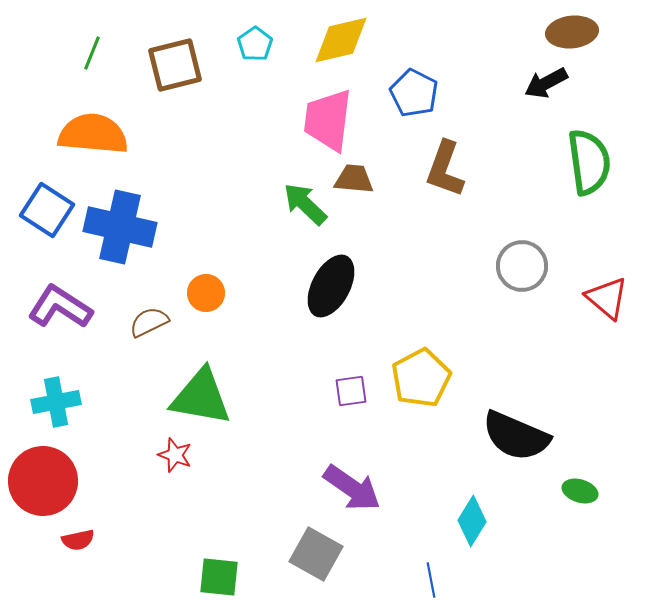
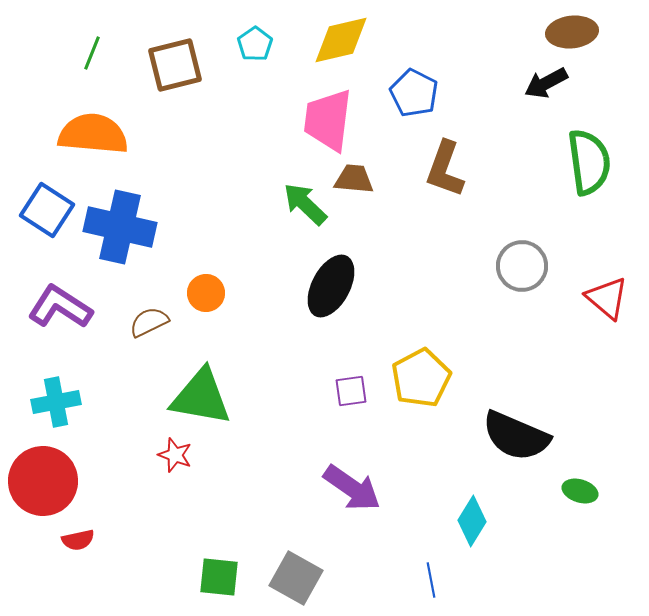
gray square: moved 20 px left, 24 px down
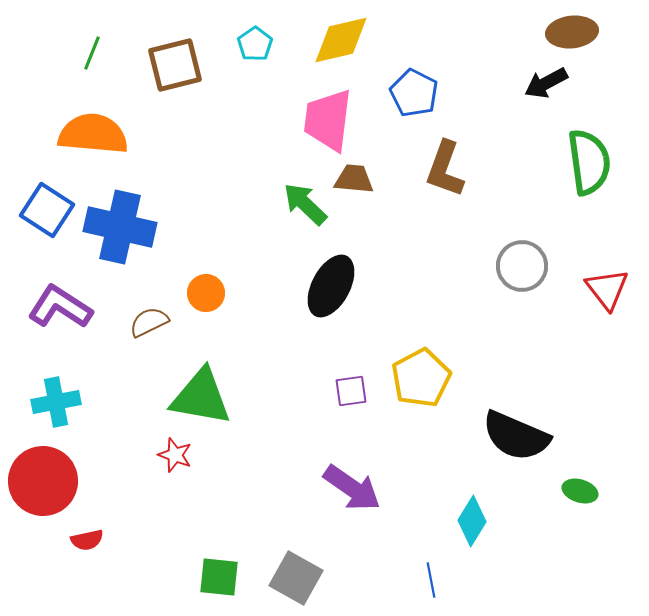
red triangle: moved 9 px up; rotated 12 degrees clockwise
red semicircle: moved 9 px right
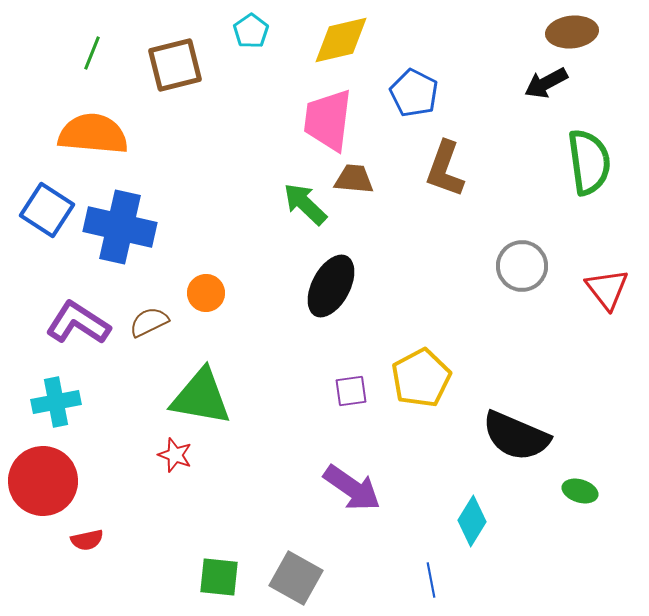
cyan pentagon: moved 4 px left, 13 px up
purple L-shape: moved 18 px right, 16 px down
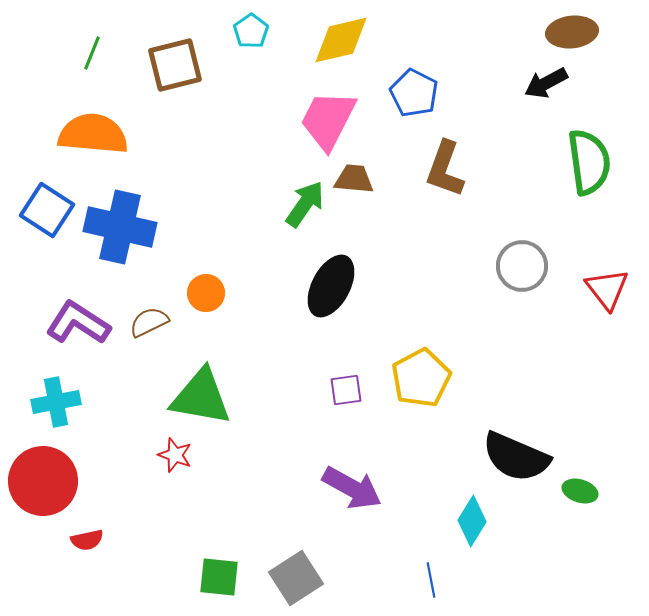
pink trapezoid: rotated 20 degrees clockwise
green arrow: rotated 81 degrees clockwise
purple square: moved 5 px left, 1 px up
black semicircle: moved 21 px down
purple arrow: rotated 6 degrees counterclockwise
gray square: rotated 28 degrees clockwise
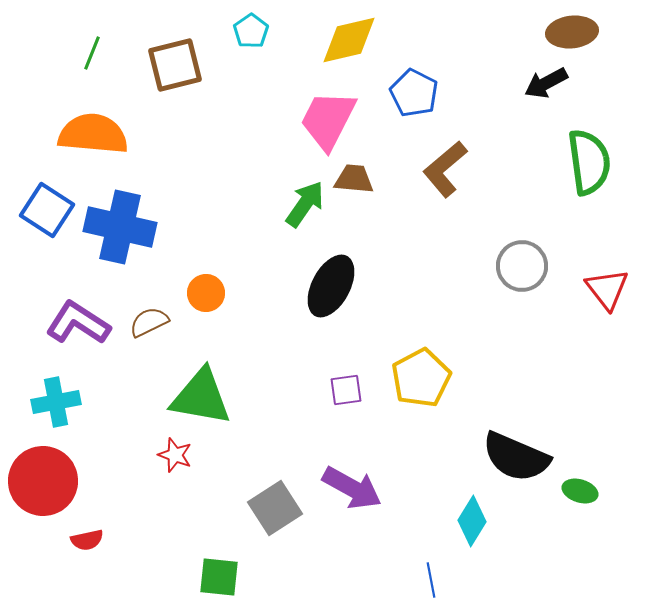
yellow diamond: moved 8 px right
brown L-shape: rotated 30 degrees clockwise
gray square: moved 21 px left, 70 px up
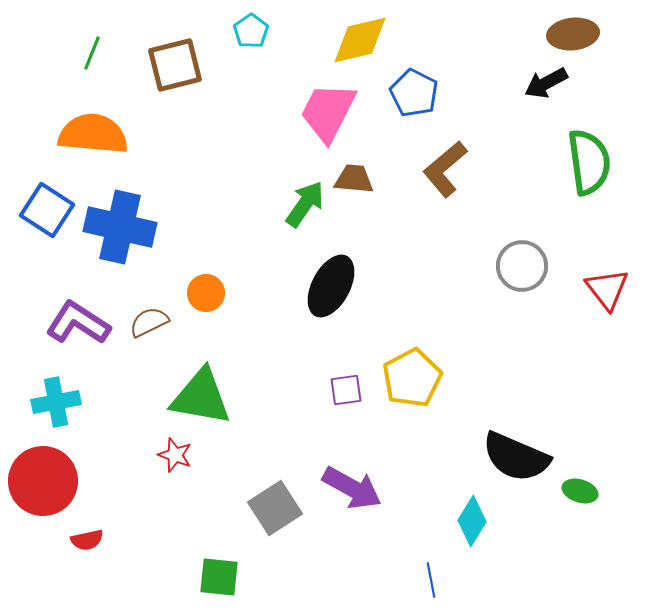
brown ellipse: moved 1 px right, 2 px down
yellow diamond: moved 11 px right
pink trapezoid: moved 8 px up
yellow pentagon: moved 9 px left
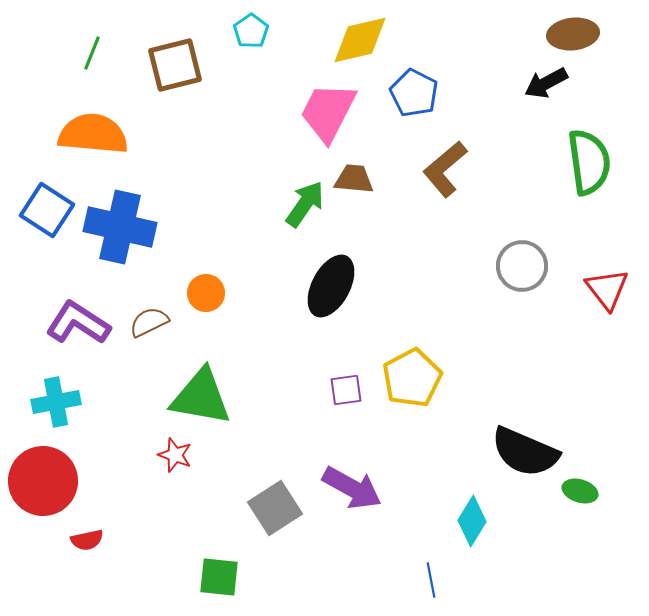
black semicircle: moved 9 px right, 5 px up
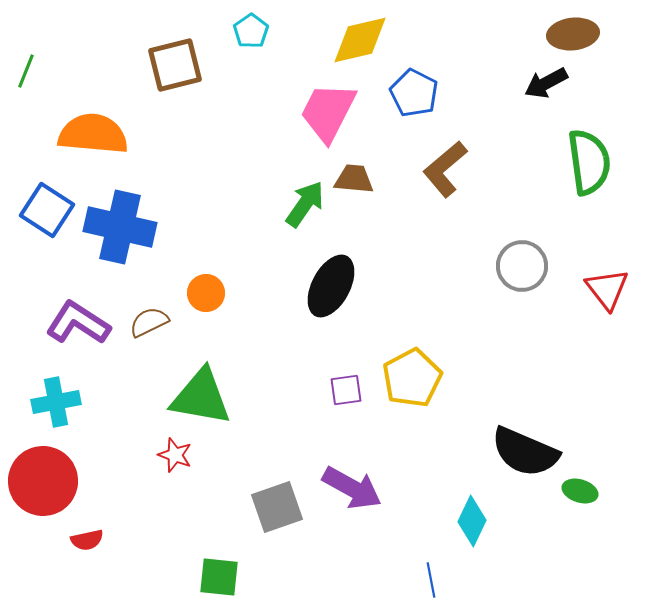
green line: moved 66 px left, 18 px down
gray square: moved 2 px right, 1 px up; rotated 14 degrees clockwise
cyan diamond: rotated 6 degrees counterclockwise
